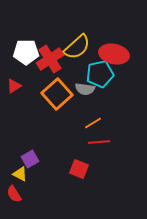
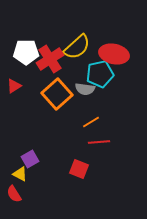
orange line: moved 2 px left, 1 px up
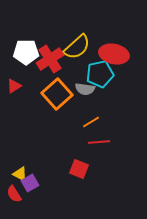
purple square: moved 24 px down
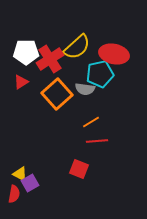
red triangle: moved 7 px right, 4 px up
red line: moved 2 px left, 1 px up
red semicircle: rotated 138 degrees counterclockwise
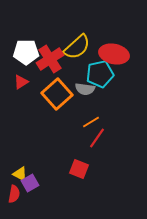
red line: moved 3 px up; rotated 50 degrees counterclockwise
